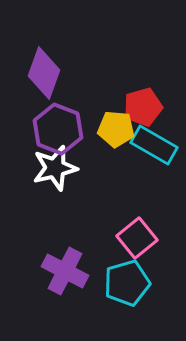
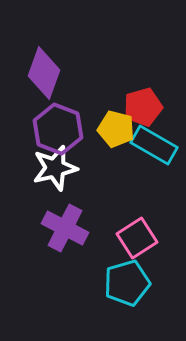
yellow pentagon: rotated 9 degrees clockwise
pink square: rotated 6 degrees clockwise
purple cross: moved 43 px up
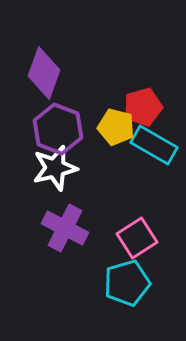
yellow pentagon: moved 2 px up
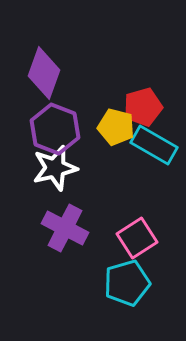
purple hexagon: moved 3 px left
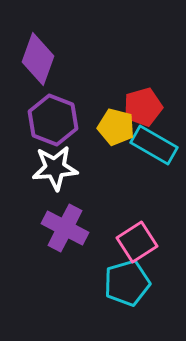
purple diamond: moved 6 px left, 14 px up
purple hexagon: moved 2 px left, 9 px up
white star: rotated 9 degrees clockwise
pink square: moved 4 px down
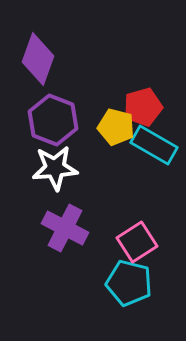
cyan pentagon: moved 2 px right; rotated 30 degrees clockwise
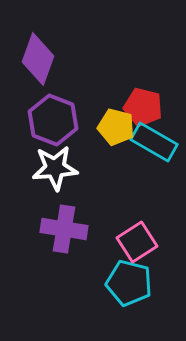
red pentagon: rotated 30 degrees clockwise
cyan rectangle: moved 3 px up
purple cross: moved 1 px left, 1 px down; rotated 18 degrees counterclockwise
